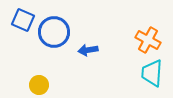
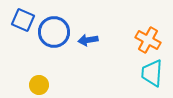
blue arrow: moved 10 px up
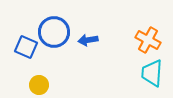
blue square: moved 3 px right, 27 px down
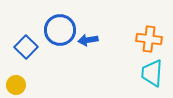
blue circle: moved 6 px right, 2 px up
orange cross: moved 1 px right, 1 px up; rotated 20 degrees counterclockwise
blue square: rotated 20 degrees clockwise
yellow circle: moved 23 px left
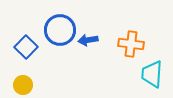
orange cross: moved 18 px left, 5 px down
cyan trapezoid: moved 1 px down
yellow circle: moved 7 px right
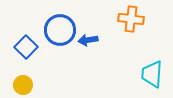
orange cross: moved 25 px up
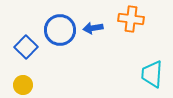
blue arrow: moved 5 px right, 12 px up
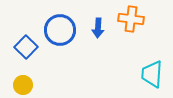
blue arrow: moved 5 px right; rotated 78 degrees counterclockwise
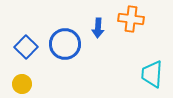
blue circle: moved 5 px right, 14 px down
yellow circle: moved 1 px left, 1 px up
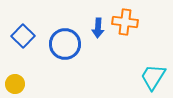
orange cross: moved 6 px left, 3 px down
blue square: moved 3 px left, 11 px up
cyan trapezoid: moved 1 px right, 3 px down; rotated 28 degrees clockwise
yellow circle: moved 7 px left
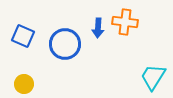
blue square: rotated 20 degrees counterclockwise
yellow circle: moved 9 px right
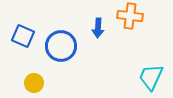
orange cross: moved 5 px right, 6 px up
blue circle: moved 4 px left, 2 px down
cyan trapezoid: moved 2 px left; rotated 8 degrees counterclockwise
yellow circle: moved 10 px right, 1 px up
